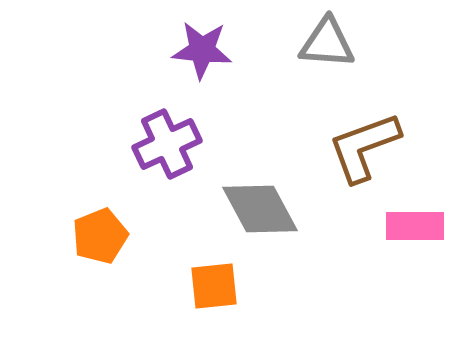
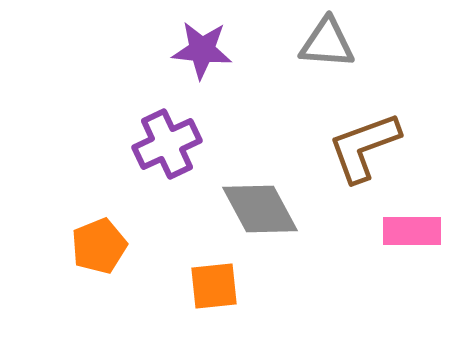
pink rectangle: moved 3 px left, 5 px down
orange pentagon: moved 1 px left, 10 px down
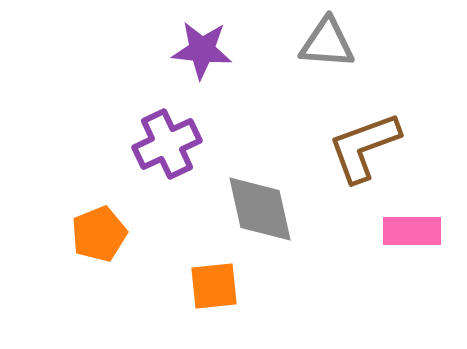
gray diamond: rotated 16 degrees clockwise
orange pentagon: moved 12 px up
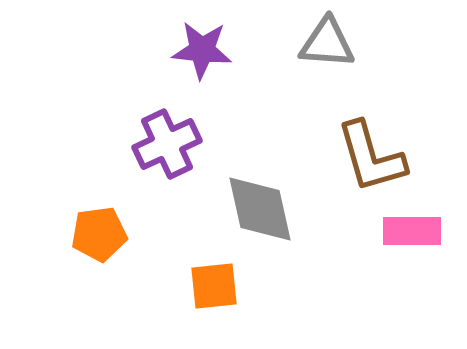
brown L-shape: moved 7 px right, 10 px down; rotated 86 degrees counterclockwise
orange pentagon: rotated 14 degrees clockwise
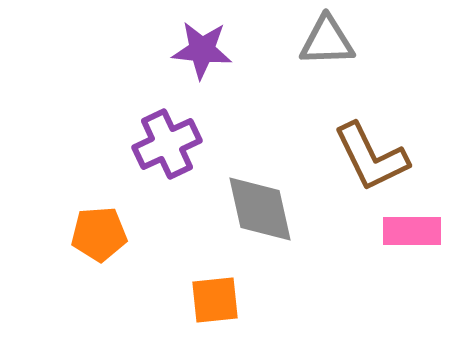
gray triangle: moved 2 px up; rotated 6 degrees counterclockwise
brown L-shape: rotated 10 degrees counterclockwise
orange pentagon: rotated 4 degrees clockwise
orange square: moved 1 px right, 14 px down
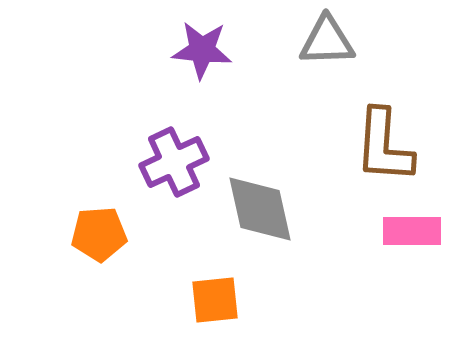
purple cross: moved 7 px right, 18 px down
brown L-shape: moved 13 px right, 11 px up; rotated 30 degrees clockwise
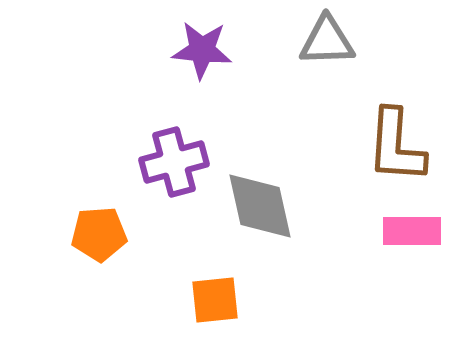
brown L-shape: moved 12 px right
purple cross: rotated 10 degrees clockwise
gray diamond: moved 3 px up
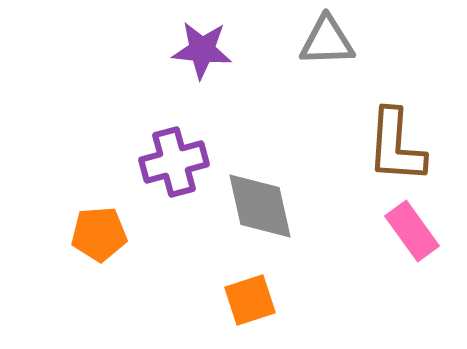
pink rectangle: rotated 54 degrees clockwise
orange square: moved 35 px right; rotated 12 degrees counterclockwise
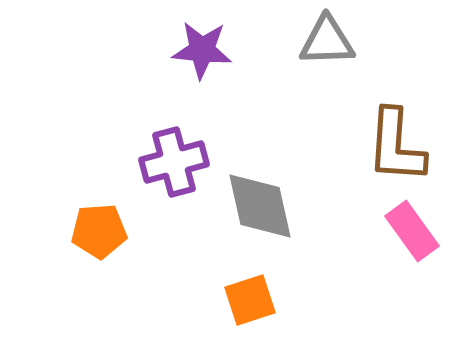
orange pentagon: moved 3 px up
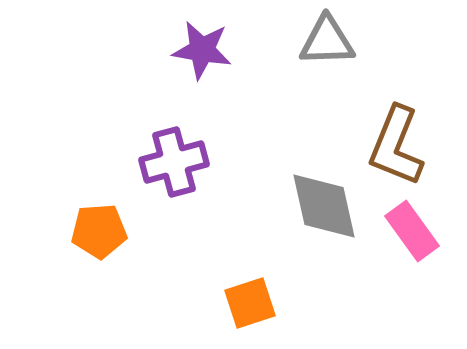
purple star: rotated 4 degrees clockwise
brown L-shape: rotated 18 degrees clockwise
gray diamond: moved 64 px right
orange square: moved 3 px down
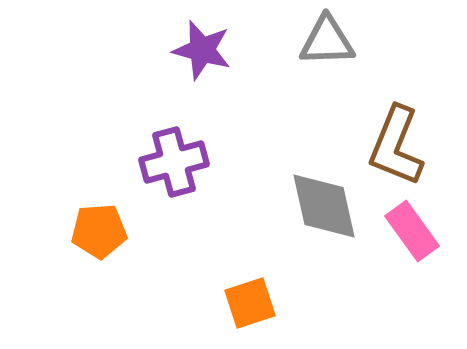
purple star: rotated 6 degrees clockwise
